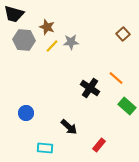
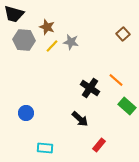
gray star: rotated 14 degrees clockwise
orange line: moved 2 px down
black arrow: moved 11 px right, 8 px up
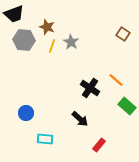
black trapezoid: rotated 35 degrees counterclockwise
brown square: rotated 16 degrees counterclockwise
gray star: rotated 21 degrees clockwise
yellow line: rotated 24 degrees counterclockwise
cyan rectangle: moved 9 px up
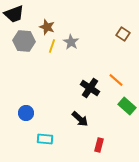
gray hexagon: moved 1 px down
red rectangle: rotated 24 degrees counterclockwise
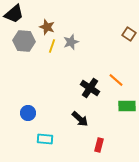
black trapezoid: rotated 20 degrees counterclockwise
brown square: moved 6 px right
gray star: rotated 21 degrees clockwise
green rectangle: rotated 42 degrees counterclockwise
blue circle: moved 2 px right
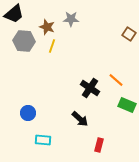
gray star: moved 23 px up; rotated 21 degrees clockwise
green rectangle: moved 1 px up; rotated 24 degrees clockwise
cyan rectangle: moved 2 px left, 1 px down
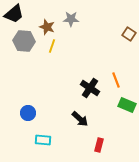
orange line: rotated 28 degrees clockwise
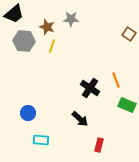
cyan rectangle: moved 2 px left
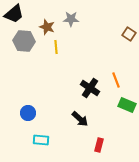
yellow line: moved 4 px right, 1 px down; rotated 24 degrees counterclockwise
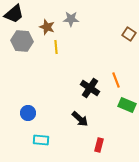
gray hexagon: moved 2 px left
